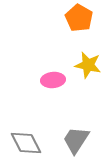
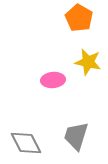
yellow star: moved 3 px up
gray trapezoid: moved 4 px up; rotated 16 degrees counterclockwise
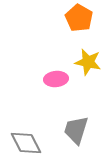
pink ellipse: moved 3 px right, 1 px up
gray trapezoid: moved 6 px up
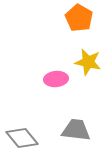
gray trapezoid: rotated 80 degrees clockwise
gray diamond: moved 4 px left, 5 px up; rotated 12 degrees counterclockwise
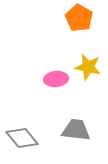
yellow star: moved 5 px down
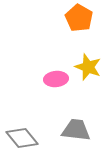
yellow star: rotated 8 degrees clockwise
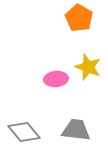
gray diamond: moved 2 px right, 6 px up
